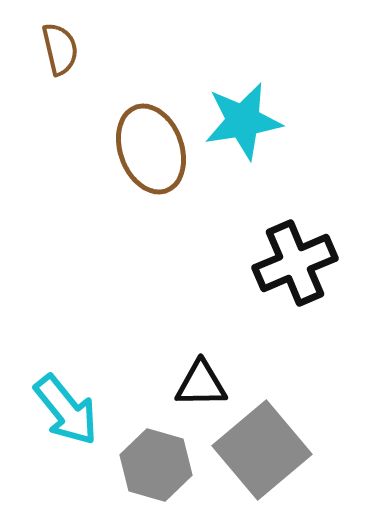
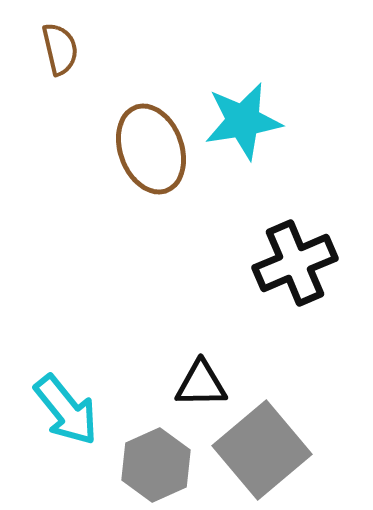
gray hexagon: rotated 20 degrees clockwise
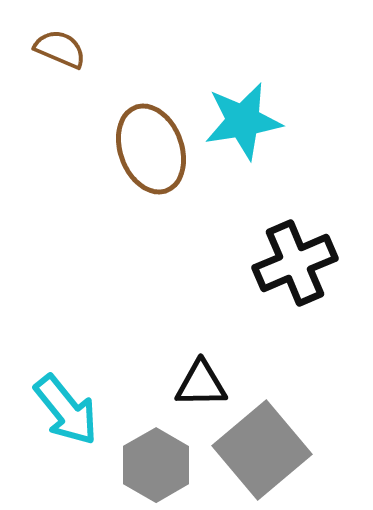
brown semicircle: rotated 54 degrees counterclockwise
gray hexagon: rotated 6 degrees counterclockwise
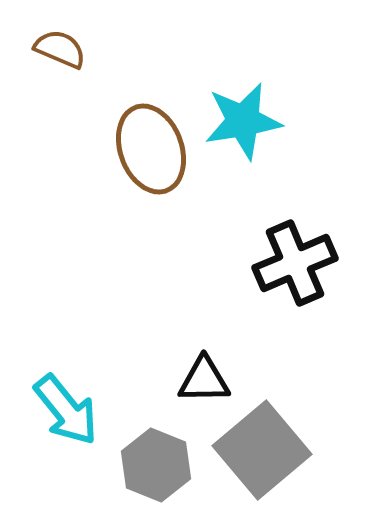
black triangle: moved 3 px right, 4 px up
gray hexagon: rotated 8 degrees counterclockwise
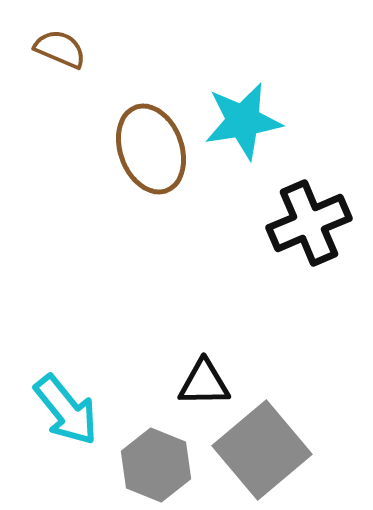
black cross: moved 14 px right, 40 px up
black triangle: moved 3 px down
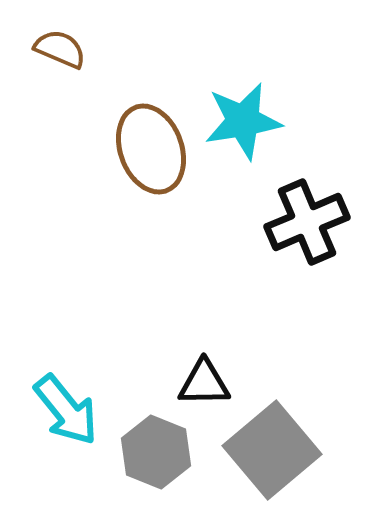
black cross: moved 2 px left, 1 px up
gray square: moved 10 px right
gray hexagon: moved 13 px up
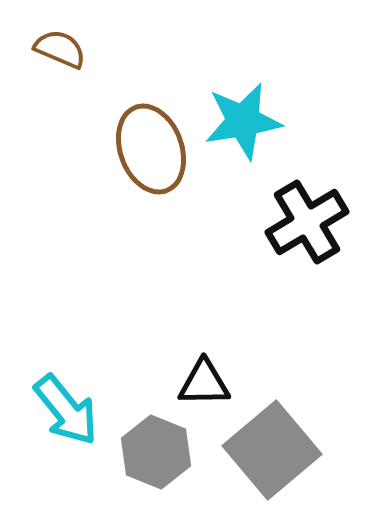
black cross: rotated 8 degrees counterclockwise
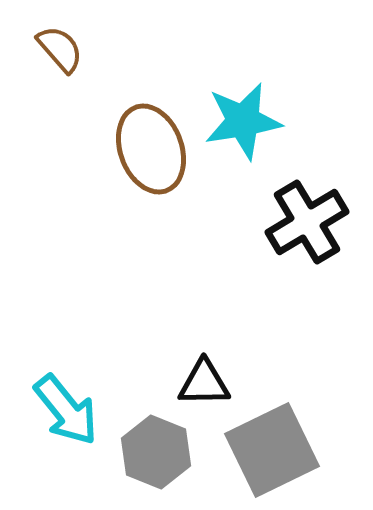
brown semicircle: rotated 26 degrees clockwise
gray square: rotated 14 degrees clockwise
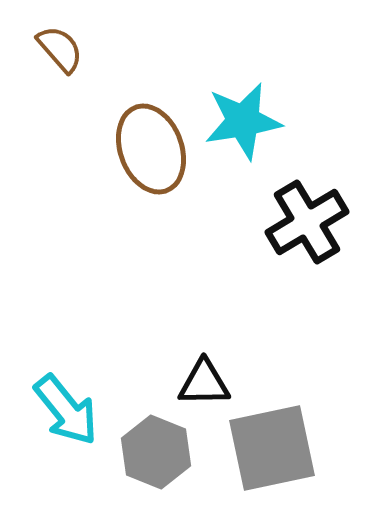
gray square: moved 2 px up; rotated 14 degrees clockwise
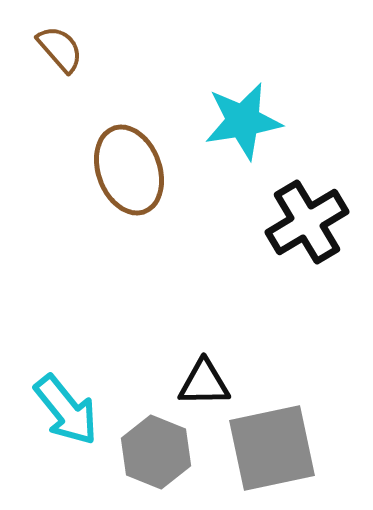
brown ellipse: moved 22 px left, 21 px down
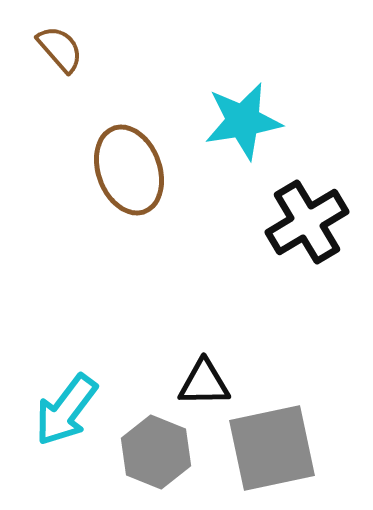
cyan arrow: rotated 76 degrees clockwise
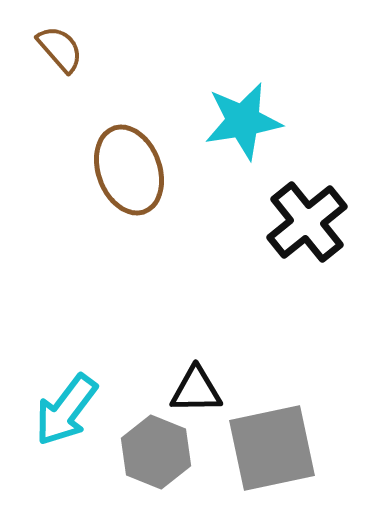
black cross: rotated 8 degrees counterclockwise
black triangle: moved 8 px left, 7 px down
